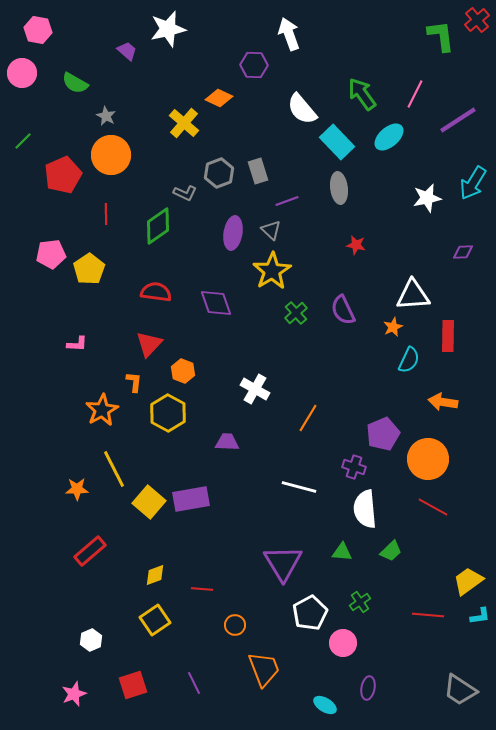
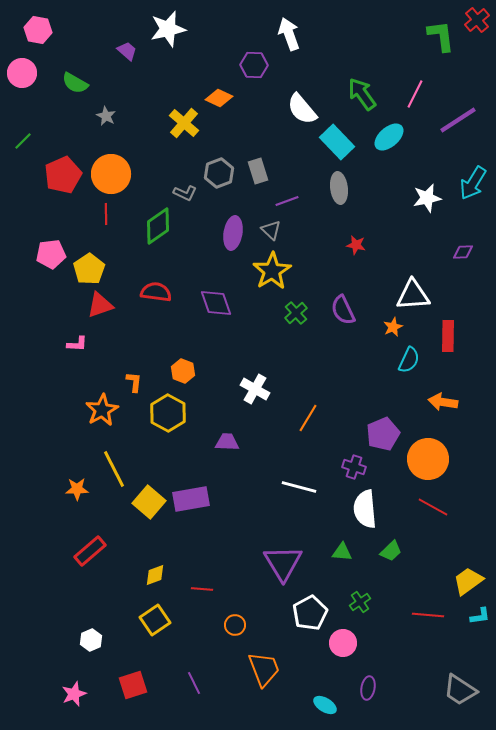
orange circle at (111, 155): moved 19 px down
red triangle at (149, 344): moved 49 px left, 39 px up; rotated 28 degrees clockwise
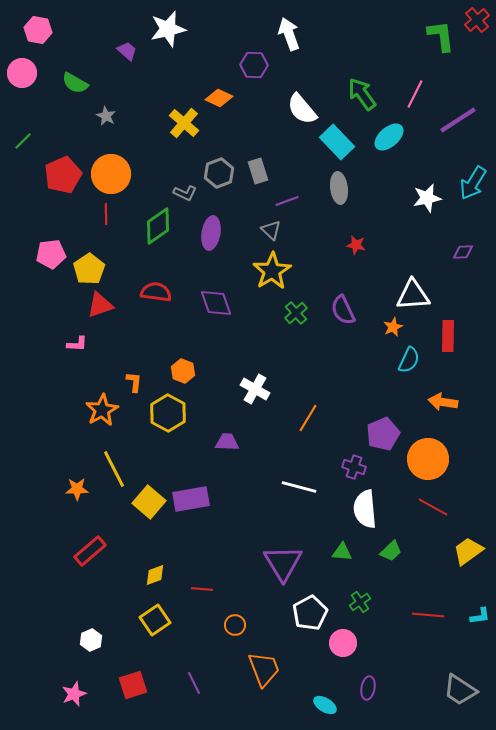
purple ellipse at (233, 233): moved 22 px left
yellow trapezoid at (468, 581): moved 30 px up
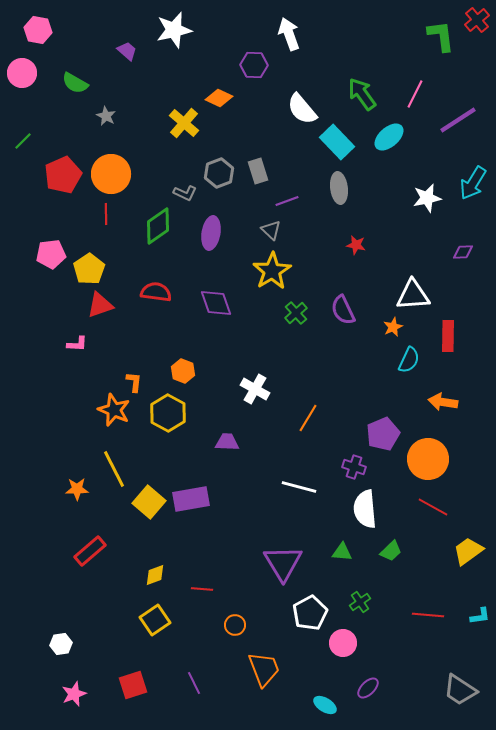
white star at (168, 29): moved 6 px right, 1 px down
orange star at (102, 410): moved 12 px right; rotated 20 degrees counterclockwise
white hexagon at (91, 640): moved 30 px left, 4 px down; rotated 15 degrees clockwise
purple ellipse at (368, 688): rotated 35 degrees clockwise
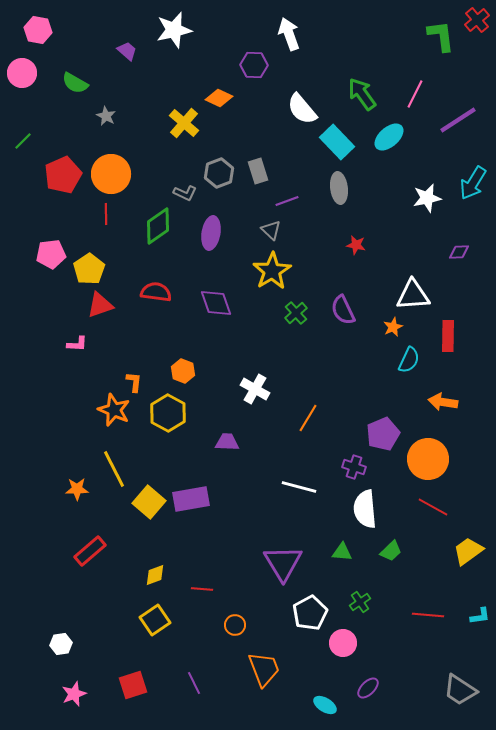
purple diamond at (463, 252): moved 4 px left
